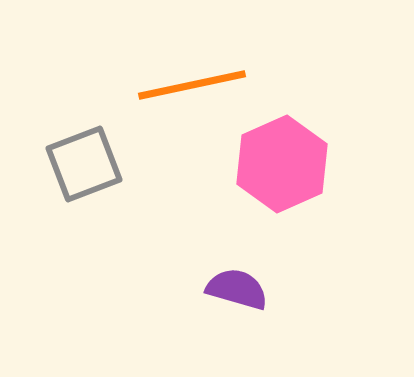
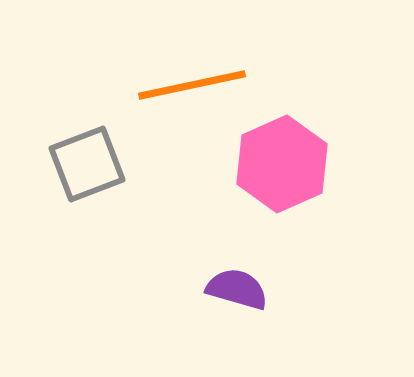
gray square: moved 3 px right
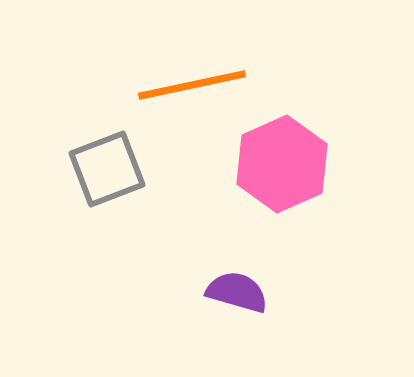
gray square: moved 20 px right, 5 px down
purple semicircle: moved 3 px down
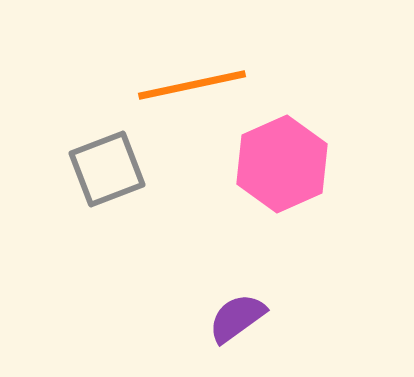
purple semicircle: moved 26 px down; rotated 52 degrees counterclockwise
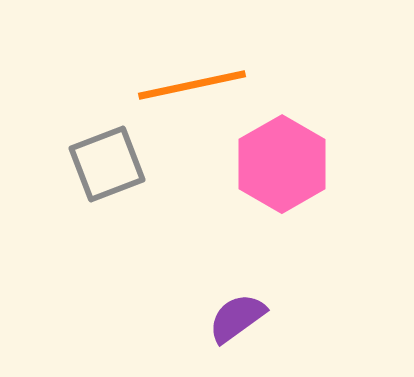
pink hexagon: rotated 6 degrees counterclockwise
gray square: moved 5 px up
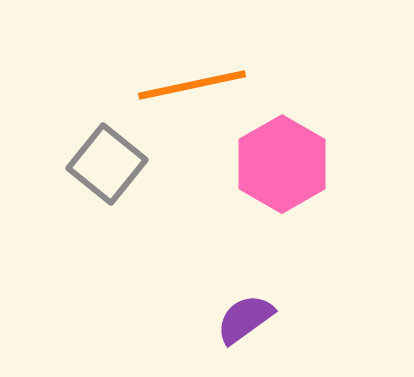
gray square: rotated 30 degrees counterclockwise
purple semicircle: moved 8 px right, 1 px down
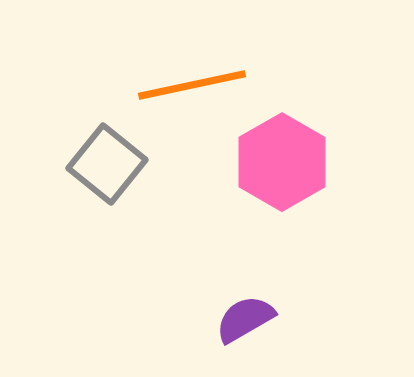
pink hexagon: moved 2 px up
purple semicircle: rotated 6 degrees clockwise
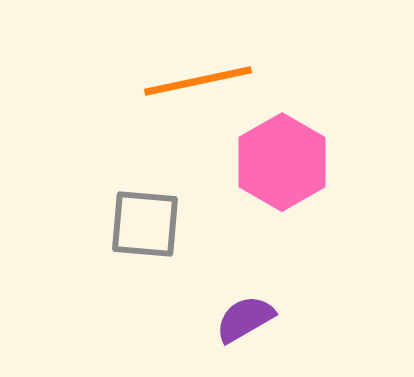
orange line: moved 6 px right, 4 px up
gray square: moved 38 px right, 60 px down; rotated 34 degrees counterclockwise
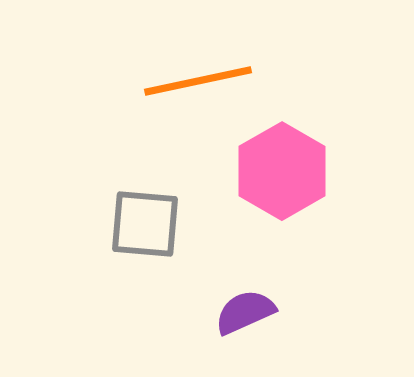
pink hexagon: moved 9 px down
purple semicircle: moved 7 px up; rotated 6 degrees clockwise
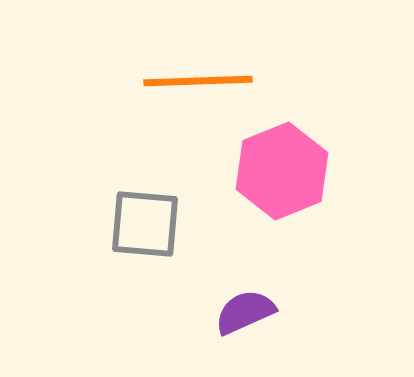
orange line: rotated 10 degrees clockwise
pink hexagon: rotated 8 degrees clockwise
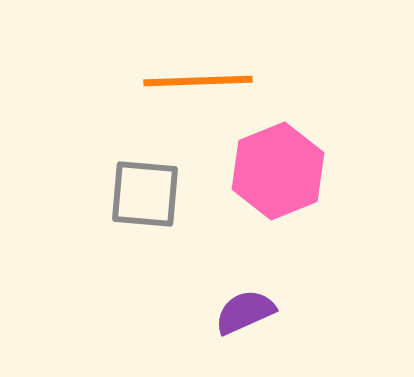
pink hexagon: moved 4 px left
gray square: moved 30 px up
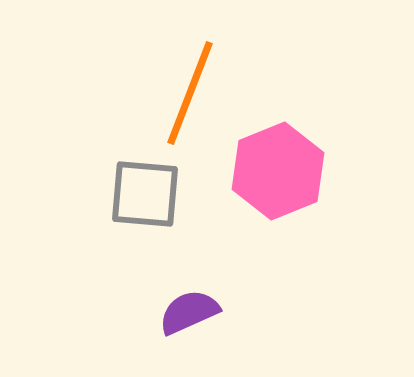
orange line: moved 8 px left, 12 px down; rotated 67 degrees counterclockwise
purple semicircle: moved 56 px left
